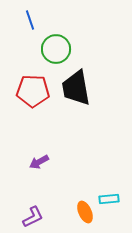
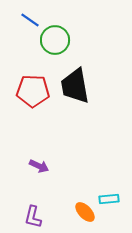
blue line: rotated 36 degrees counterclockwise
green circle: moved 1 px left, 9 px up
black trapezoid: moved 1 px left, 2 px up
purple arrow: moved 4 px down; rotated 126 degrees counterclockwise
orange ellipse: rotated 20 degrees counterclockwise
purple L-shape: rotated 130 degrees clockwise
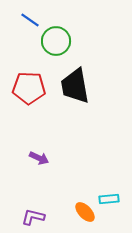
green circle: moved 1 px right, 1 px down
red pentagon: moved 4 px left, 3 px up
purple arrow: moved 8 px up
purple L-shape: rotated 90 degrees clockwise
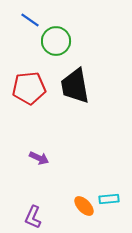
red pentagon: rotated 8 degrees counterclockwise
orange ellipse: moved 1 px left, 6 px up
purple L-shape: rotated 80 degrees counterclockwise
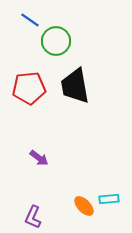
purple arrow: rotated 12 degrees clockwise
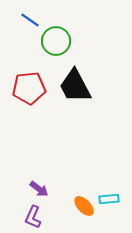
black trapezoid: rotated 18 degrees counterclockwise
purple arrow: moved 31 px down
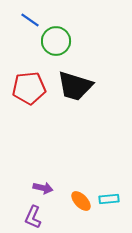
black trapezoid: rotated 45 degrees counterclockwise
purple arrow: moved 4 px right, 1 px up; rotated 24 degrees counterclockwise
orange ellipse: moved 3 px left, 5 px up
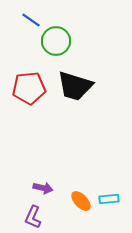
blue line: moved 1 px right
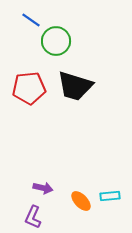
cyan rectangle: moved 1 px right, 3 px up
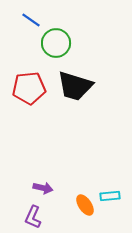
green circle: moved 2 px down
orange ellipse: moved 4 px right, 4 px down; rotated 10 degrees clockwise
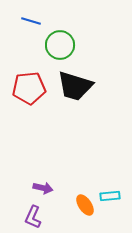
blue line: moved 1 px down; rotated 18 degrees counterclockwise
green circle: moved 4 px right, 2 px down
